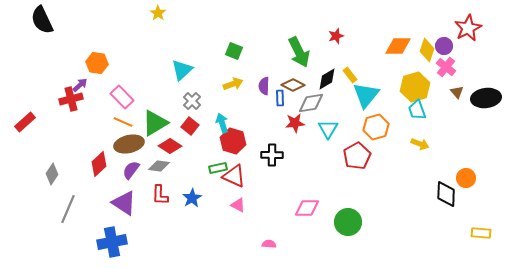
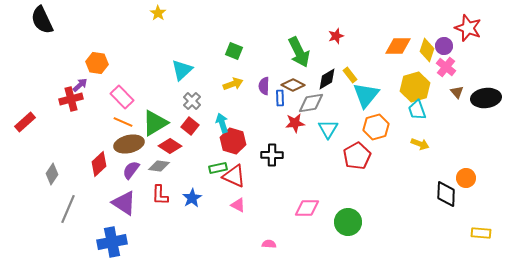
red star at (468, 28): rotated 24 degrees counterclockwise
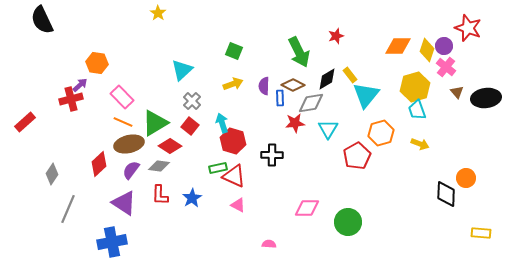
orange hexagon at (376, 127): moved 5 px right, 6 px down
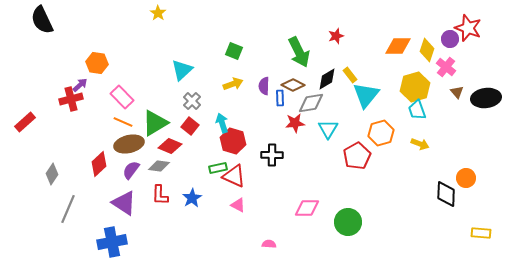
purple circle at (444, 46): moved 6 px right, 7 px up
red diamond at (170, 146): rotated 10 degrees counterclockwise
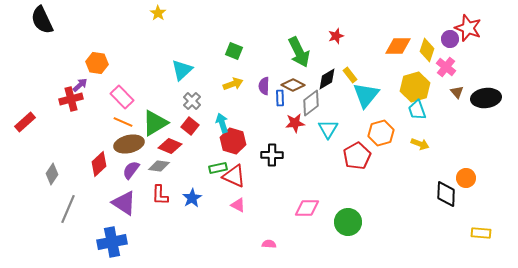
gray diamond at (311, 103): rotated 28 degrees counterclockwise
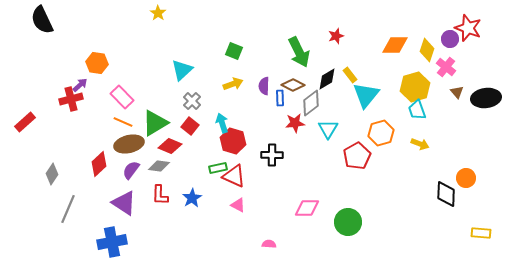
orange diamond at (398, 46): moved 3 px left, 1 px up
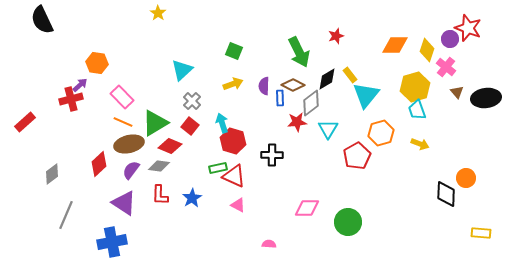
red star at (295, 123): moved 2 px right, 1 px up
gray diamond at (52, 174): rotated 20 degrees clockwise
gray line at (68, 209): moved 2 px left, 6 px down
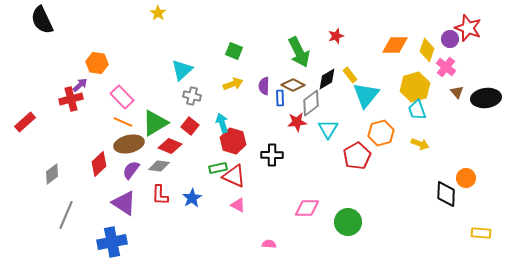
gray cross at (192, 101): moved 5 px up; rotated 30 degrees counterclockwise
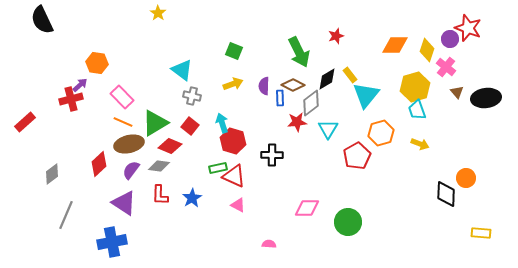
cyan triangle at (182, 70): rotated 40 degrees counterclockwise
